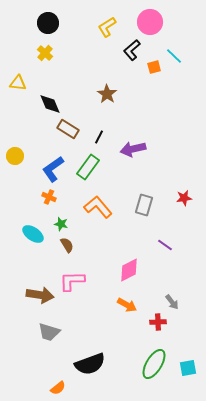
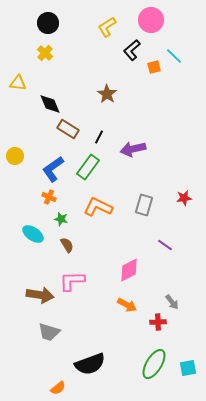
pink circle: moved 1 px right, 2 px up
orange L-shape: rotated 24 degrees counterclockwise
green star: moved 5 px up
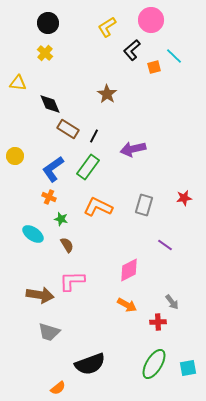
black line: moved 5 px left, 1 px up
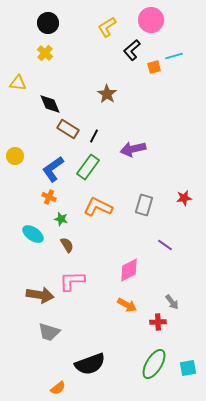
cyan line: rotated 60 degrees counterclockwise
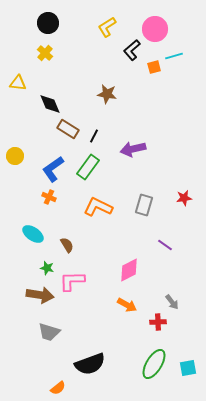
pink circle: moved 4 px right, 9 px down
brown star: rotated 24 degrees counterclockwise
green star: moved 14 px left, 49 px down
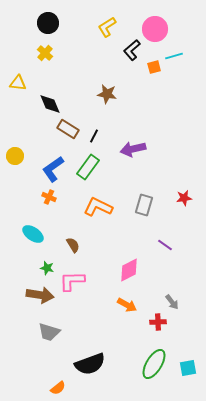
brown semicircle: moved 6 px right
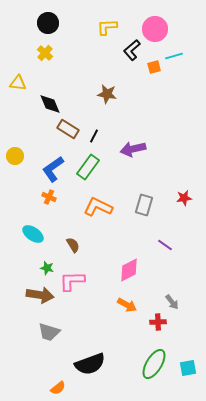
yellow L-shape: rotated 30 degrees clockwise
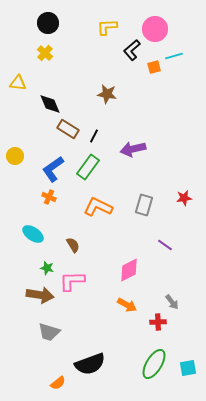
orange semicircle: moved 5 px up
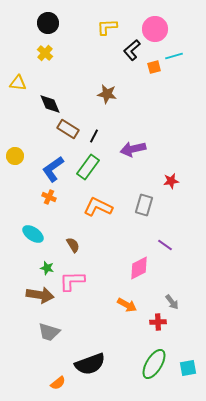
red star: moved 13 px left, 17 px up
pink diamond: moved 10 px right, 2 px up
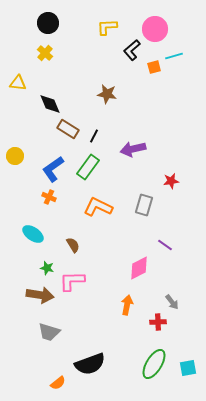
orange arrow: rotated 108 degrees counterclockwise
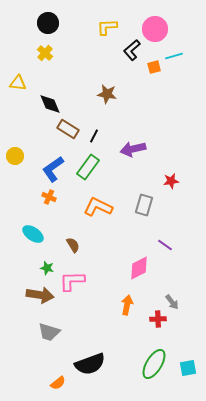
red cross: moved 3 px up
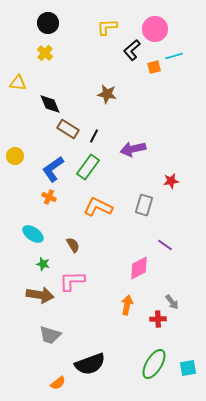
green star: moved 4 px left, 4 px up
gray trapezoid: moved 1 px right, 3 px down
